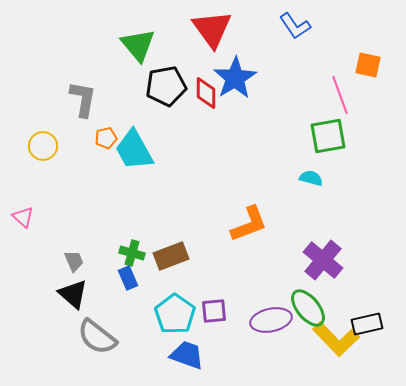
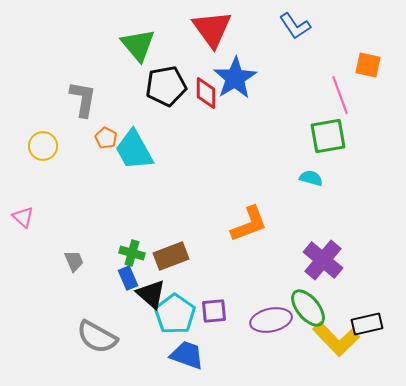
orange pentagon: rotated 30 degrees counterclockwise
black triangle: moved 78 px right
gray semicircle: rotated 9 degrees counterclockwise
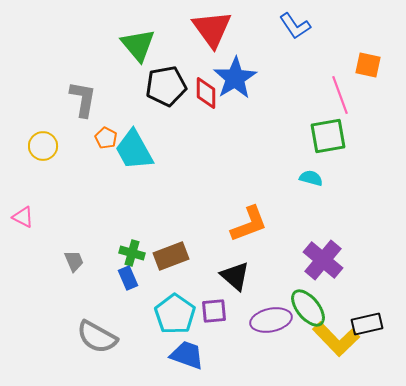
pink triangle: rotated 15 degrees counterclockwise
black triangle: moved 84 px right, 18 px up
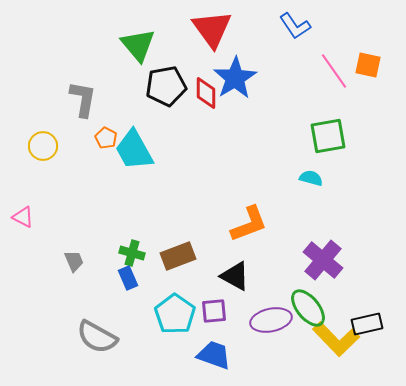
pink line: moved 6 px left, 24 px up; rotated 15 degrees counterclockwise
brown rectangle: moved 7 px right
black triangle: rotated 12 degrees counterclockwise
blue trapezoid: moved 27 px right
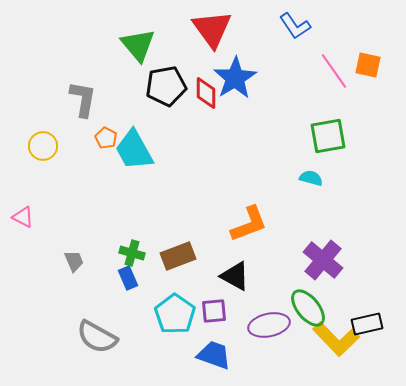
purple ellipse: moved 2 px left, 5 px down
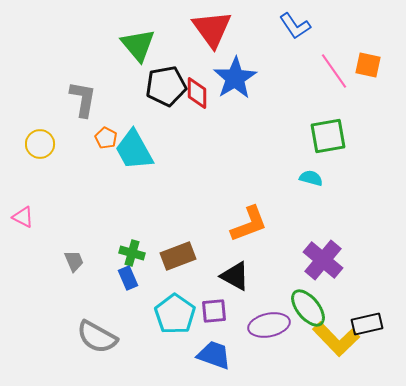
red diamond: moved 9 px left
yellow circle: moved 3 px left, 2 px up
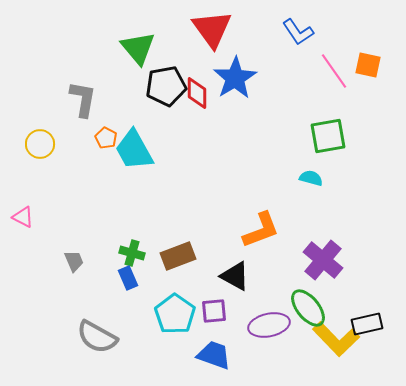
blue L-shape: moved 3 px right, 6 px down
green triangle: moved 3 px down
orange L-shape: moved 12 px right, 6 px down
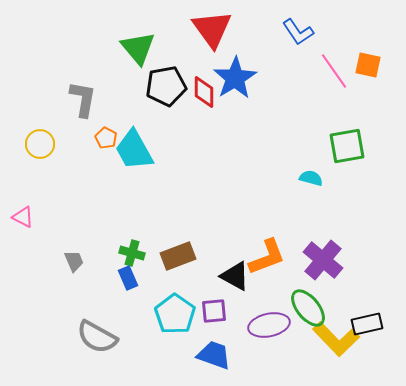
red diamond: moved 7 px right, 1 px up
green square: moved 19 px right, 10 px down
orange L-shape: moved 6 px right, 27 px down
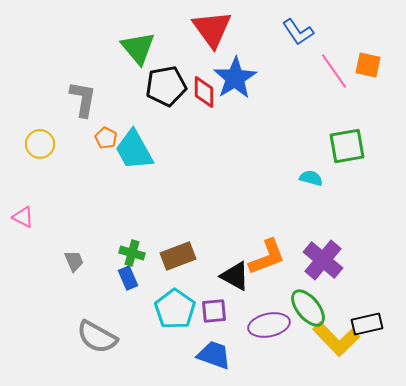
cyan pentagon: moved 5 px up
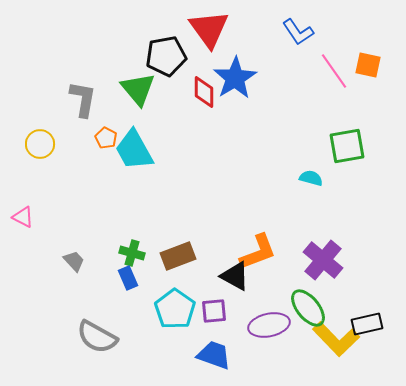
red triangle: moved 3 px left
green triangle: moved 41 px down
black pentagon: moved 30 px up
orange L-shape: moved 9 px left, 5 px up
gray trapezoid: rotated 20 degrees counterclockwise
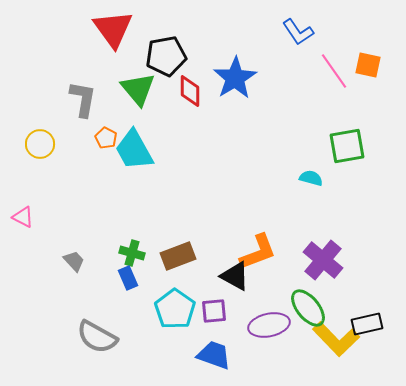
red triangle: moved 96 px left
red diamond: moved 14 px left, 1 px up
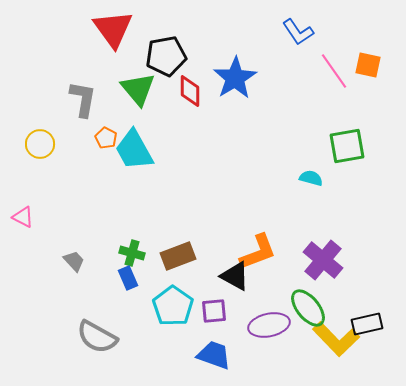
cyan pentagon: moved 2 px left, 3 px up
